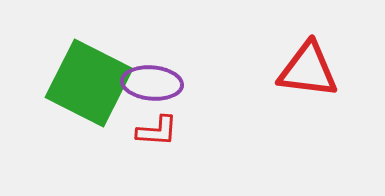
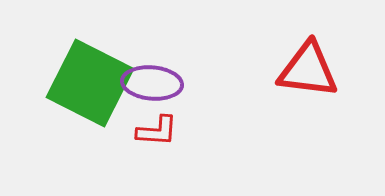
green square: moved 1 px right
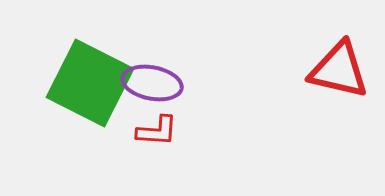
red triangle: moved 31 px right; rotated 6 degrees clockwise
purple ellipse: rotated 6 degrees clockwise
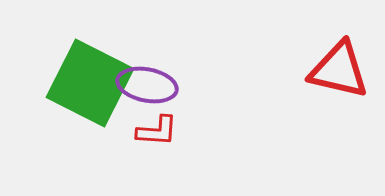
purple ellipse: moved 5 px left, 2 px down
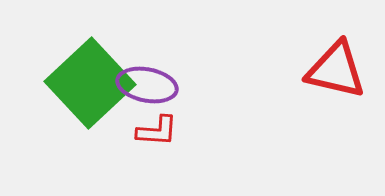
red triangle: moved 3 px left
green square: rotated 20 degrees clockwise
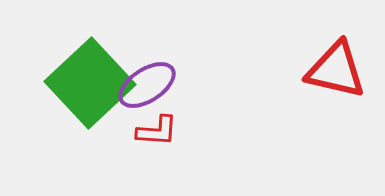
purple ellipse: rotated 44 degrees counterclockwise
